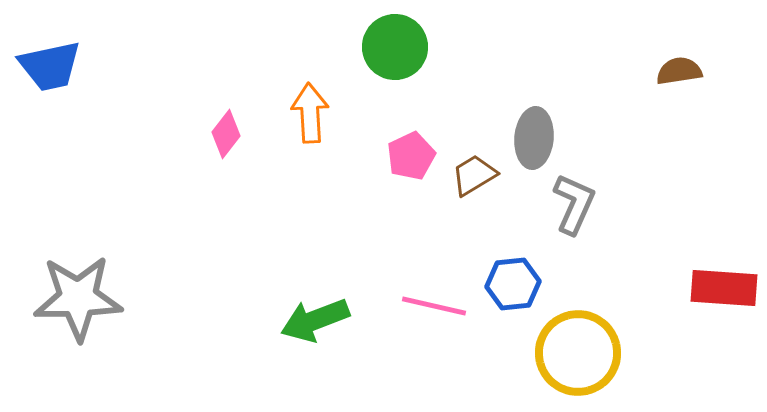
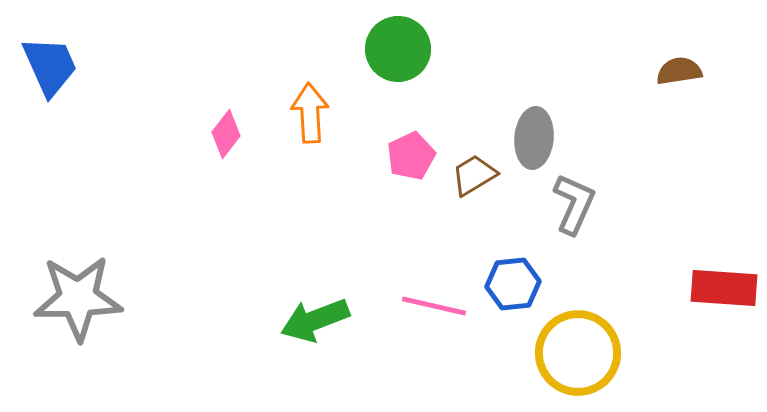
green circle: moved 3 px right, 2 px down
blue trapezoid: rotated 102 degrees counterclockwise
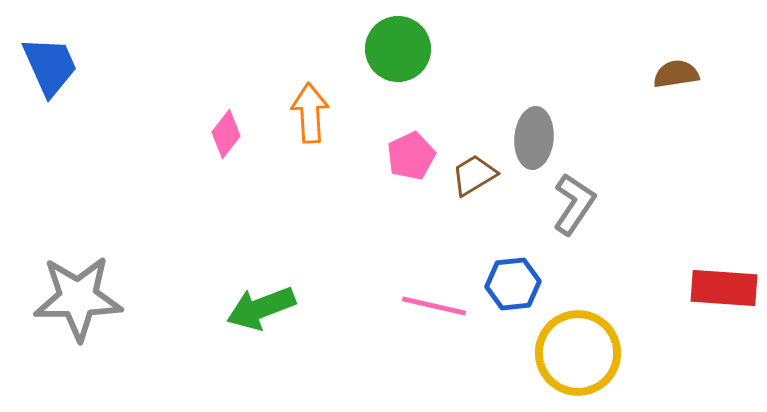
brown semicircle: moved 3 px left, 3 px down
gray L-shape: rotated 10 degrees clockwise
green arrow: moved 54 px left, 12 px up
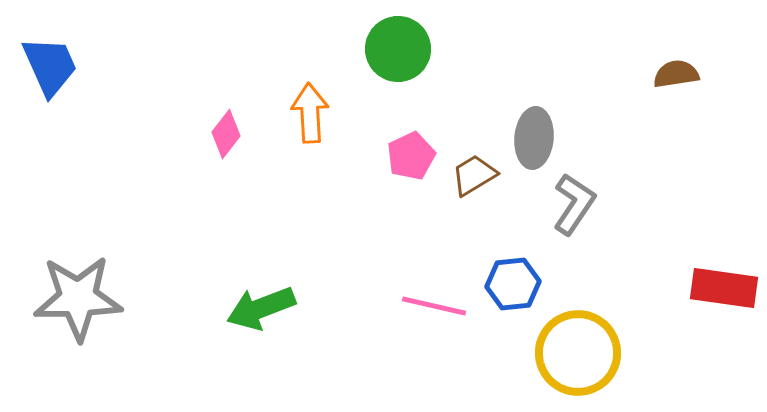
red rectangle: rotated 4 degrees clockwise
